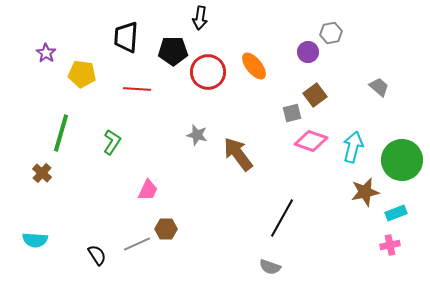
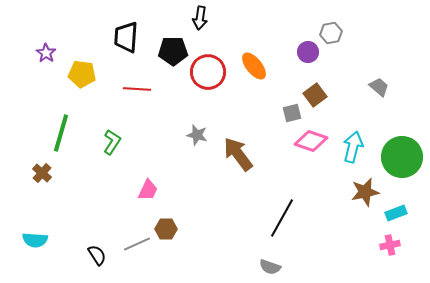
green circle: moved 3 px up
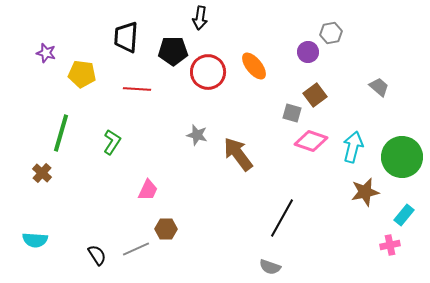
purple star: rotated 18 degrees counterclockwise
gray square: rotated 30 degrees clockwise
cyan rectangle: moved 8 px right, 2 px down; rotated 30 degrees counterclockwise
gray line: moved 1 px left, 5 px down
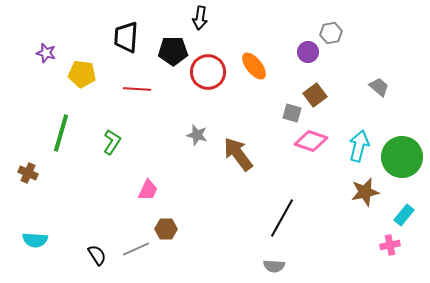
cyan arrow: moved 6 px right, 1 px up
brown cross: moved 14 px left; rotated 18 degrees counterclockwise
gray semicircle: moved 4 px right, 1 px up; rotated 15 degrees counterclockwise
